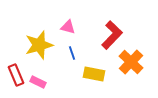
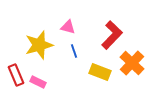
blue line: moved 2 px right, 2 px up
orange cross: moved 1 px right, 1 px down
yellow rectangle: moved 6 px right, 2 px up; rotated 10 degrees clockwise
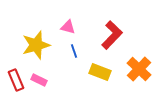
yellow star: moved 3 px left
orange cross: moved 7 px right, 6 px down
red rectangle: moved 5 px down
pink rectangle: moved 1 px right, 2 px up
